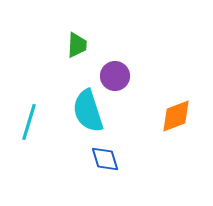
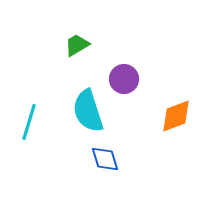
green trapezoid: rotated 124 degrees counterclockwise
purple circle: moved 9 px right, 3 px down
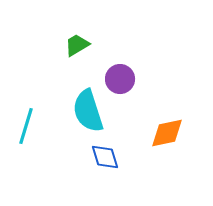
purple circle: moved 4 px left
orange diamond: moved 9 px left, 17 px down; rotated 9 degrees clockwise
cyan line: moved 3 px left, 4 px down
blue diamond: moved 2 px up
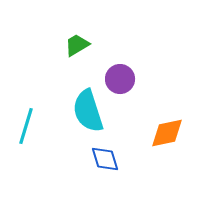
blue diamond: moved 2 px down
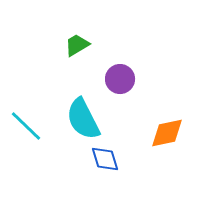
cyan semicircle: moved 5 px left, 8 px down; rotated 9 degrees counterclockwise
cyan line: rotated 63 degrees counterclockwise
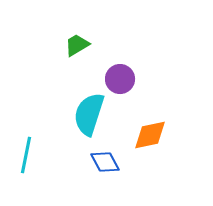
cyan semicircle: moved 6 px right, 5 px up; rotated 45 degrees clockwise
cyan line: moved 29 px down; rotated 57 degrees clockwise
orange diamond: moved 17 px left, 2 px down
blue diamond: moved 3 px down; rotated 12 degrees counterclockwise
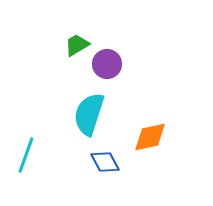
purple circle: moved 13 px left, 15 px up
orange diamond: moved 2 px down
cyan line: rotated 9 degrees clockwise
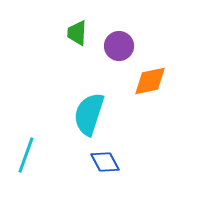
green trapezoid: moved 12 px up; rotated 56 degrees counterclockwise
purple circle: moved 12 px right, 18 px up
orange diamond: moved 56 px up
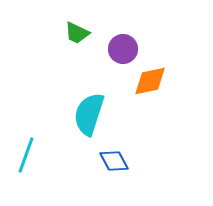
green trapezoid: rotated 68 degrees counterclockwise
purple circle: moved 4 px right, 3 px down
blue diamond: moved 9 px right, 1 px up
